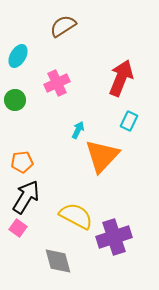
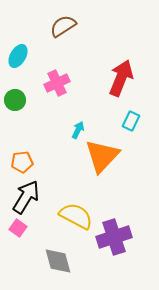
cyan rectangle: moved 2 px right
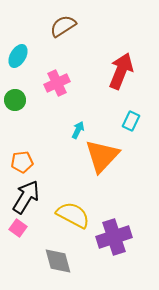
red arrow: moved 7 px up
yellow semicircle: moved 3 px left, 1 px up
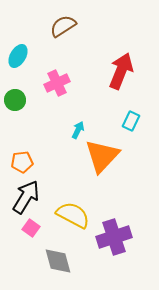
pink square: moved 13 px right
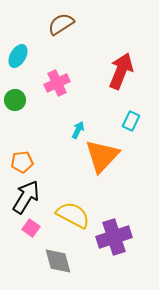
brown semicircle: moved 2 px left, 2 px up
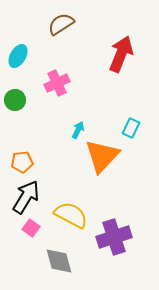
red arrow: moved 17 px up
cyan rectangle: moved 7 px down
yellow semicircle: moved 2 px left
gray diamond: moved 1 px right
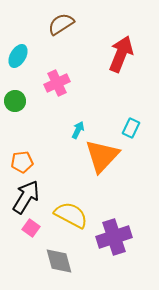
green circle: moved 1 px down
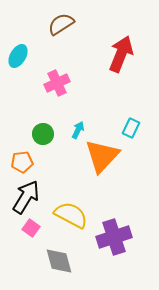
green circle: moved 28 px right, 33 px down
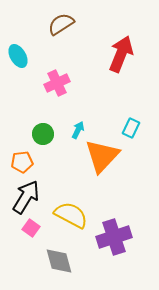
cyan ellipse: rotated 60 degrees counterclockwise
